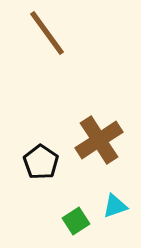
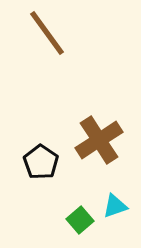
green square: moved 4 px right, 1 px up; rotated 8 degrees counterclockwise
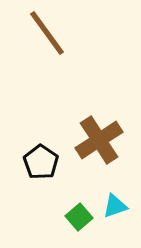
green square: moved 1 px left, 3 px up
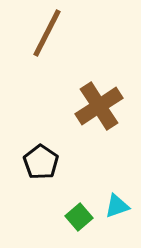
brown line: rotated 63 degrees clockwise
brown cross: moved 34 px up
cyan triangle: moved 2 px right
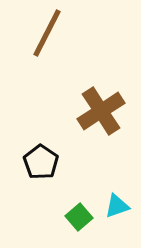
brown cross: moved 2 px right, 5 px down
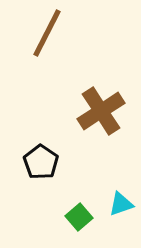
cyan triangle: moved 4 px right, 2 px up
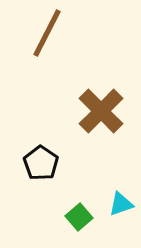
brown cross: rotated 12 degrees counterclockwise
black pentagon: moved 1 px down
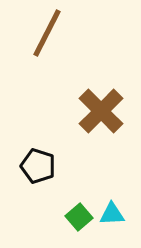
black pentagon: moved 3 px left, 3 px down; rotated 16 degrees counterclockwise
cyan triangle: moved 9 px left, 10 px down; rotated 16 degrees clockwise
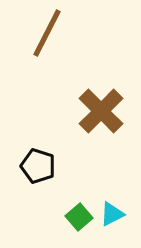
cyan triangle: rotated 24 degrees counterclockwise
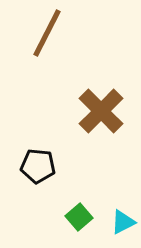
black pentagon: rotated 12 degrees counterclockwise
cyan triangle: moved 11 px right, 8 px down
